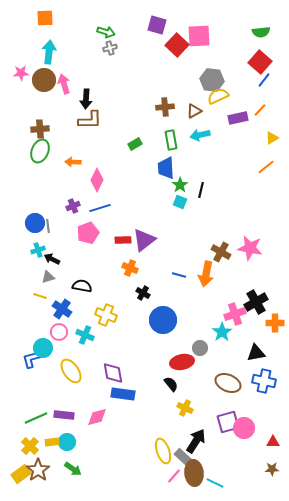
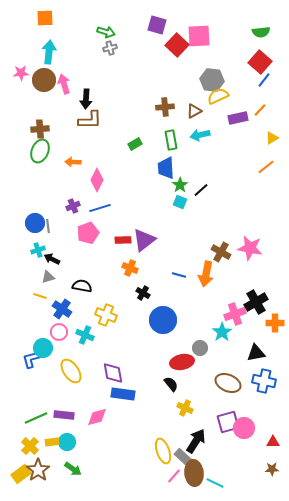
black line at (201, 190): rotated 35 degrees clockwise
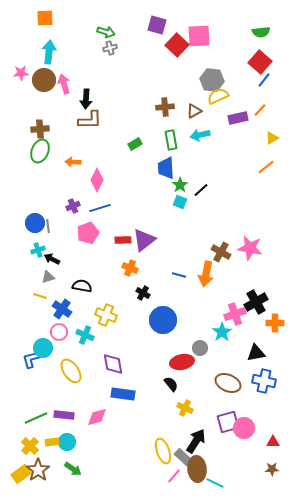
purple diamond at (113, 373): moved 9 px up
brown ellipse at (194, 473): moved 3 px right, 4 px up
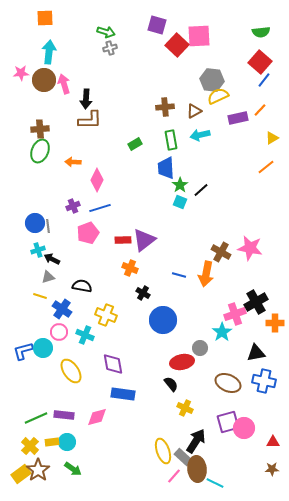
blue L-shape at (32, 359): moved 9 px left, 8 px up
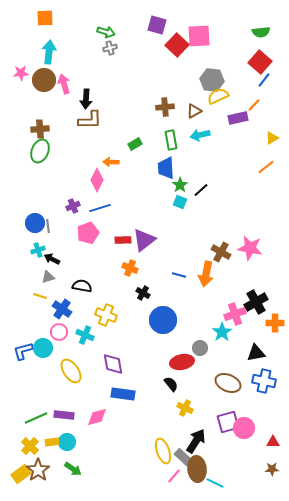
orange line at (260, 110): moved 6 px left, 5 px up
orange arrow at (73, 162): moved 38 px right
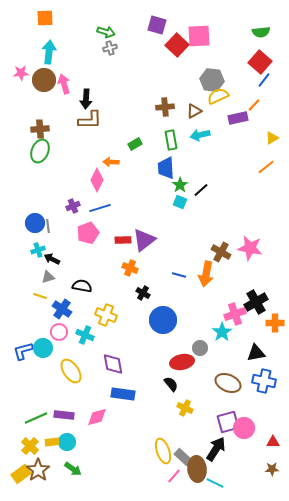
black arrow at (196, 441): moved 20 px right, 8 px down
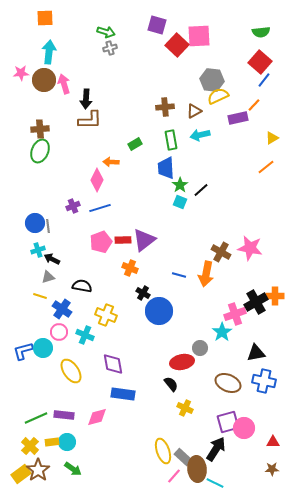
pink pentagon at (88, 233): moved 13 px right, 9 px down
blue circle at (163, 320): moved 4 px left, 9 px up
orange cross at (275, 323): moved 27 px up
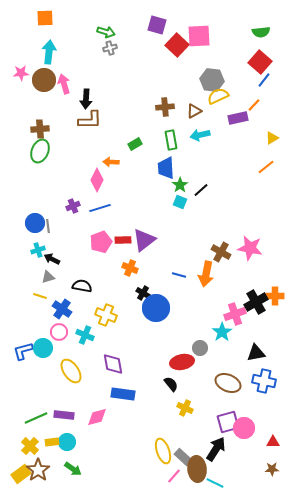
blue circle at (159, 311): moved 3 px left, 3 px up
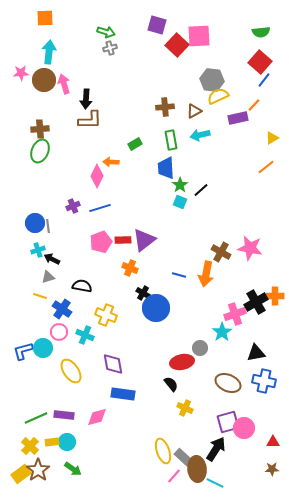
pink diamond at (97, 180): moved 4 px up
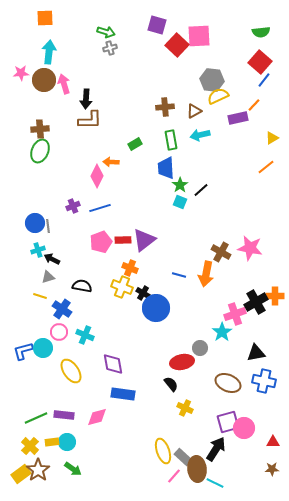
yellow cross at (106, 315): moved 16 px right, 28 px up
